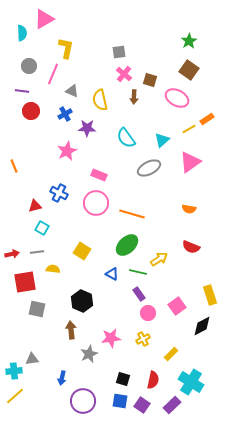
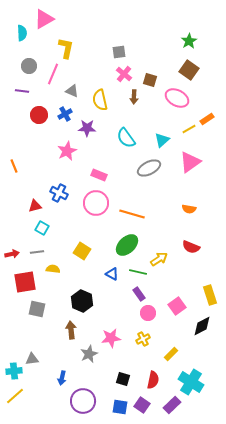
red circle at (31, 111): moved 8 px right, 4 px down
blue square at (120, 401): moved 6 px down
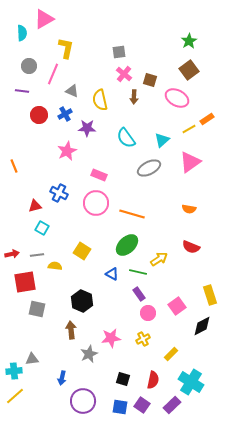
brown square at (189, 70): rotated 18 degrees clockwise
gray line at (37, 252): moved 3 px down
yellow semicircle at (53, 269): moved 2 px right, 3 px up
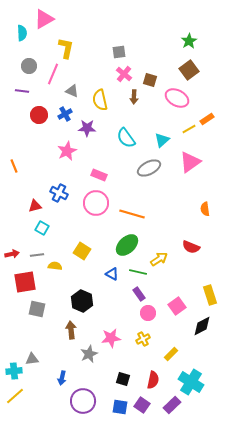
orange semicircle at (189, 209): moved 16 px right; rotated 72 degrees clockwise
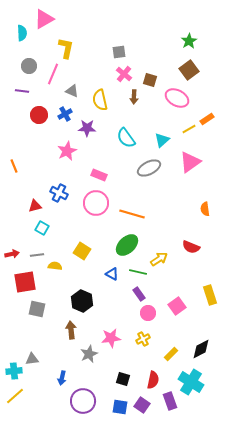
black diamond at (202, 326): moved 1 px left, 23 px down
purple rectangle at (172, 405): moved 2 px left, 4 px up; rotated 66 degrees counterclockwise
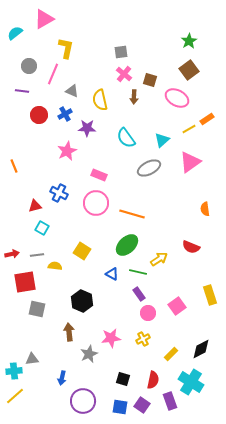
cyan semicircle at (22, 33): moved 7 px left; rotated 126 degrees counterclockwise
gray square at (119, 52): moved 2 px right
brown arrow at (71, 330): moved 2 px left, 2 px down
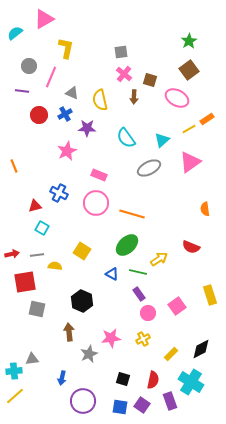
pink line at (53, 74): moved 2 px left, 3 px down
gray triangle at (72, 91): moved 2 px down
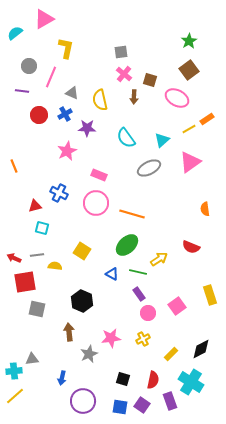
cyan square at (42, 228): rotated 16 degrees counterclockwise
red arrow at (12, 254): moved 2 px right, 4 px down; rotated 144 degrees counterclockwise
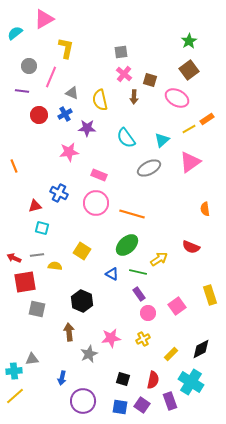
pink star at (67, 151): moved 2 px right, 1 px down; rotated 18 degrees clockwise
